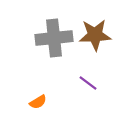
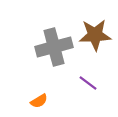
gray cross: moved 9 px down; rotated 9 degrees counterclockwise
orange semicircle: moved 1 px right, 1 px up
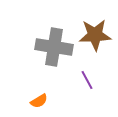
gray cross: rotated 24 degrees clockwise
purple line: moved 1 px left, 3 px up; rotated 24 degrees clockwise
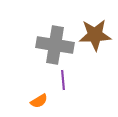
gray cross: moved 1 px right, 2 px up
purple line: moved 24 px left; rotated 24 degrees clockwise
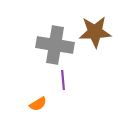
brown star: moved 3 px up
orange semicircle: moved 1 px left, 3 px down
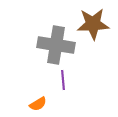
brown star: moved 2 px left, 8 px up
gray cross: moved 1 px right
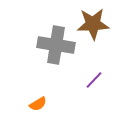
purple line: moved 31 px right; rotated 48 degrees clockwise
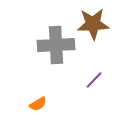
gray cross: rotated 12 degrees counterclockwise
